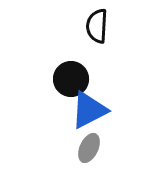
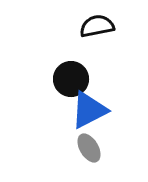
black semicircle: rotated 76 degrees clockwise
gray ellipse: rotated 56 degrees counterclockwise
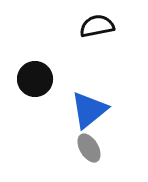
black circle: moved 36 px left
blue triangle: rotated 12 degrees counterclockwise
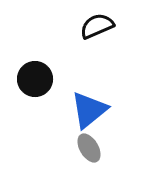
black semicircle: rotated 12 degrees counterclockwise
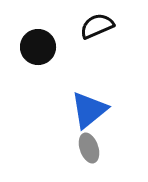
black circle: moved 3 px right, 32 px up
gray ellipse: rotated 12 degrees clockwise
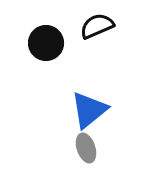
black circle: moved 8 px right, 4 px up
gray ellipse: moved 3 px left
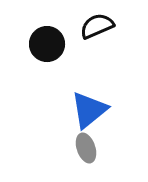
black circle: moved 1 px right, 1 px down
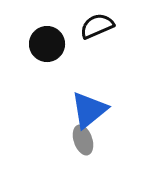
gray ellipse: moved 3 px left, 8 px up
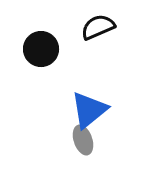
black semicircle: moved 1 px right, 1 px down
black circle: moved 6 px left, 5 px down
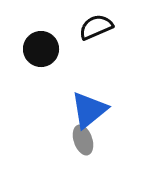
black semicircle: moved 2 px left
